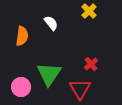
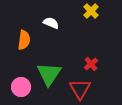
yellow cross: moved 2 px right
white semicircle: rotated 28 degrees counterclockwise
orange semicircle: moved 2 px right, 4 px down
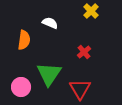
white semicircle: moved 1 px left
red cross: moved 7 px left, 12 px up
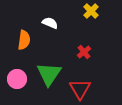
pink circle: moved 4 px left, 8 px up
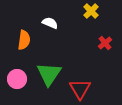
red cross: moved 21 px right, 9 px up
